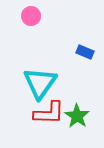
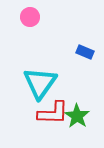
pink circle: moved 1 px left, 1 px down
red L-shape: moved 4 px right
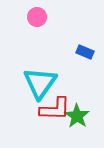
pink circle: moved 7 px right
red L-shape: moved 2 px right, 4 px up
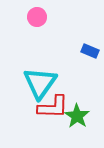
blue rectangle: moved 5 px right, 1 px up
red L-shape: moved 2 px left, 2 px up
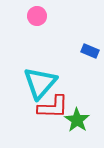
pink circle: moved 1 px up
cyan triangle: rotated 6 degrees clockwise
green star: moved 4 px down
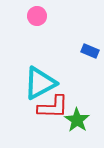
cyan triangle: rotated 21 degrees clockwise
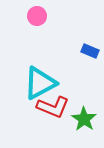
red L-shape: rotated 20 degrees clockwise
green star: moved 7 px right, 1 px up
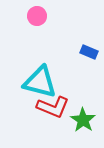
blue rectangle: moved 1 px left, 1 px down
cyan triangle: moved 1 px up; rotated 42 degrees clockwise
green star: moved 1 px left, 1 px down
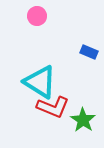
cyan triangle: rotated 18 degrees clockwise
